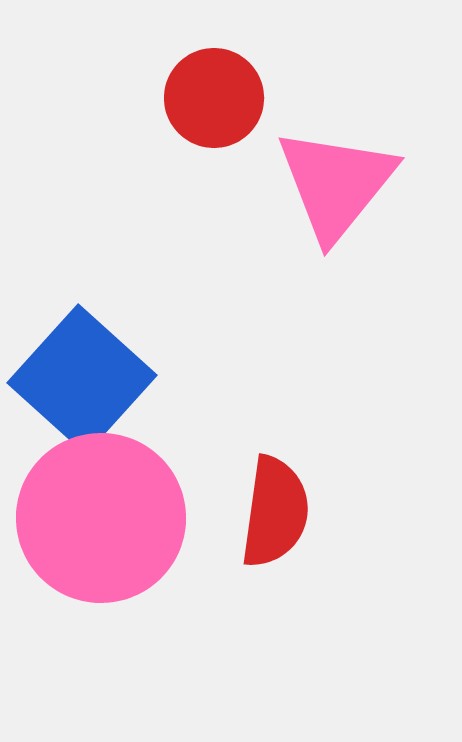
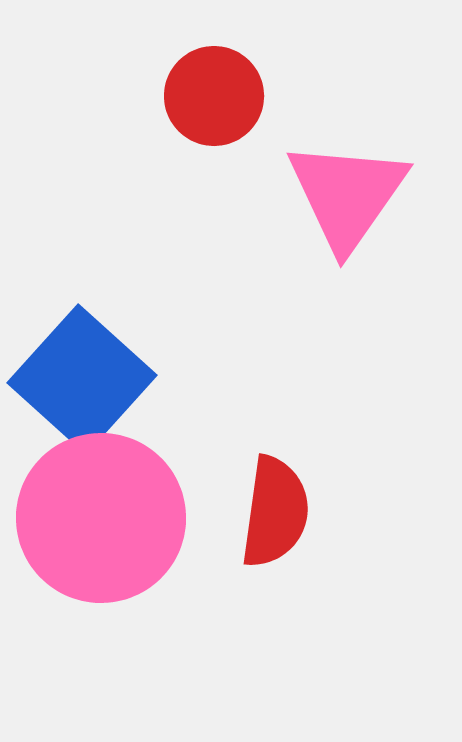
red circle: moved 2 px up
pink triangle: moved 11 px right, 11 px down; rotated 4 degrees counterclockwise
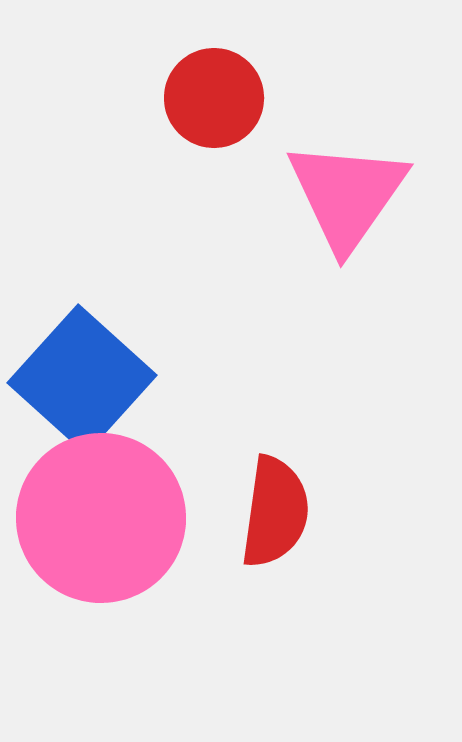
red circle: moved 2 px down
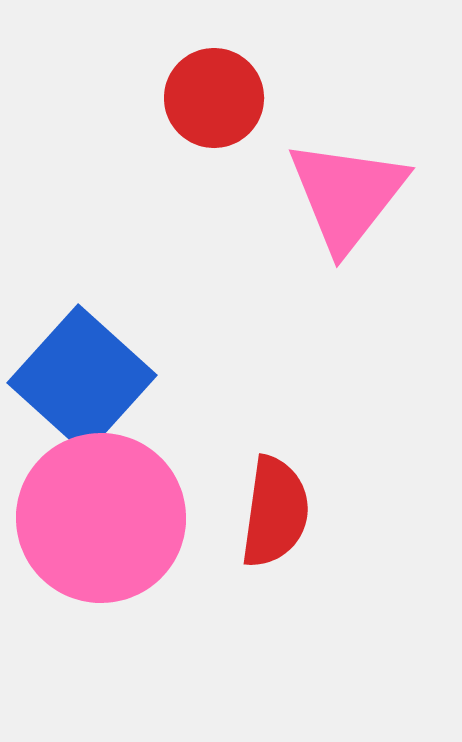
pink triangle: rotated 3 degrees clockwise
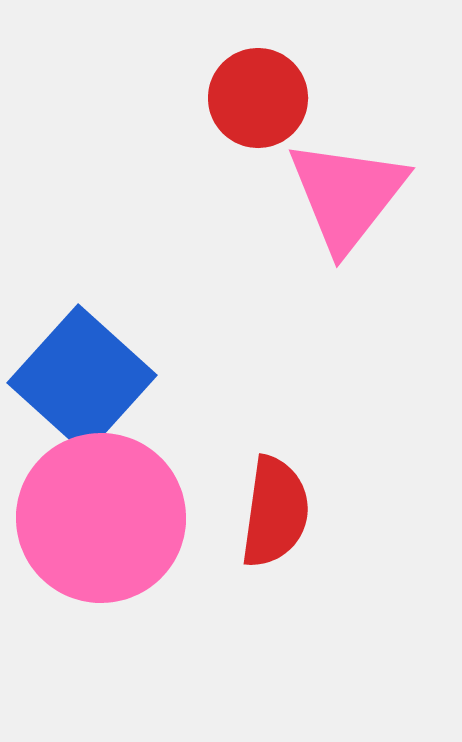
red circle: moved 44 px right
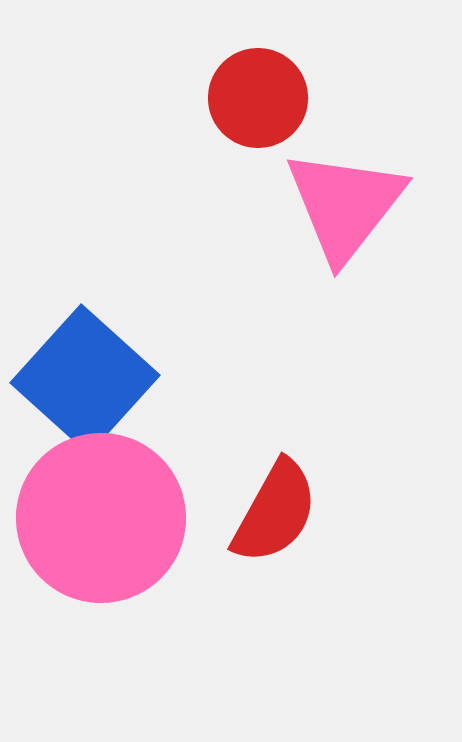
pink triangle: moved 2 px left, 10 px down
blue square: moved 3 px right
red semicircle: rotated 21 degrees clockwise
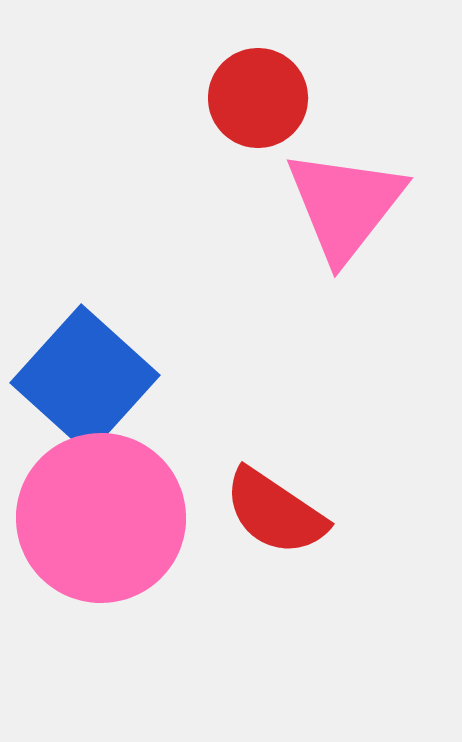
red semicircle: rotated 95 degrees clockwise
